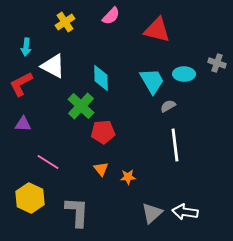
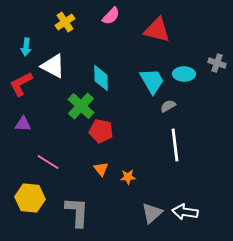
red pentagon: moved 2 px left, 1 px up; rotated 15 degrees clockwise
yellow hexagon: rotated 20 degrees counterclockwise
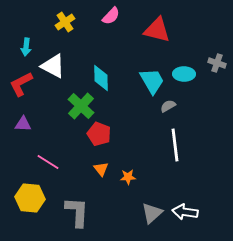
red pentagon: moved 2 px left, 3 px down; rotated 10 degrees clockwise
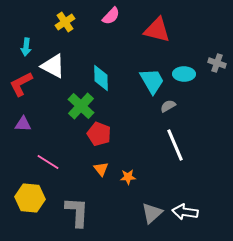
white line: rotated 16 degrees counterclockwise
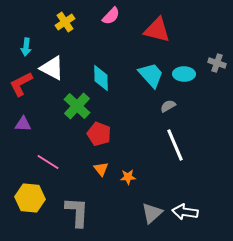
white triangle: moved 1 px left, 2 px down
cyan trapezoid: moved 1 px left, 6 px up; rotated 12 degrees counterclockwise
green cross: moved 4 px left
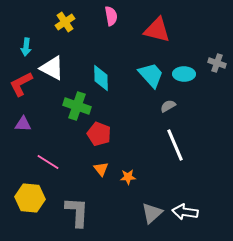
pink semicircle: rotated 54 degrees counterclockwise
green cross: rotated 24 degrees counterclockwise
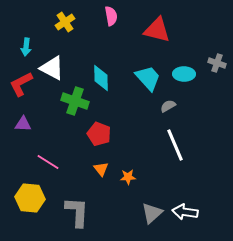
cyan trapezoid: moved 3 px left, 3 px down
green cross: moved 2 px left, 5 px up
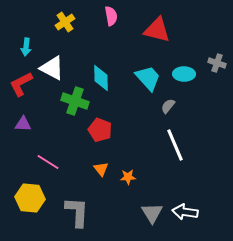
gray semicircle: rotated 21 degrees counterclockwise
red pentagon: moved 1 px right, 4 px up
gray triangle: rotated 20 degrees counterclockwise
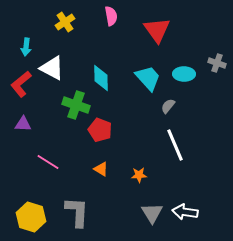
red triangle: rotated 40 degrees clockwise
red L-shape: rotated 12 degrees counterclockwise
green cross: moved 1 px right, 4 px down
orange triangle: rotated 21 degrees counterclockwise
orange star: moved 11 px right, 2 px up
yellow hexagon: moved 1 px right, 19 px down; rotated 12 degrees clockwise
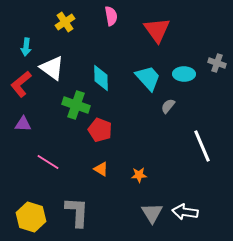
white triangle: rotated 8 degrees clockwise
white line: moved 27 px right, 1 px down
